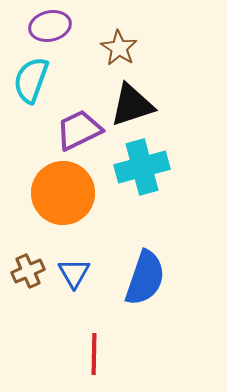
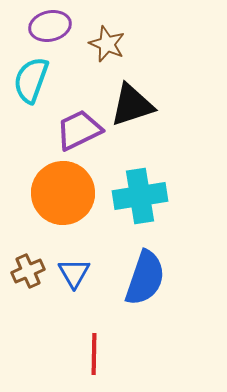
brown star: moved 12 px left, 4 px up; rotated 9 degrees counterclockwise
cyan cross: moved 2 px left, 29 px down; rotated 6 degrees clockwise
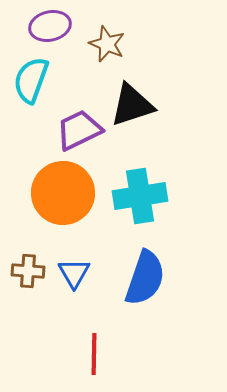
brown cross: rotated 28 degrees clockwise
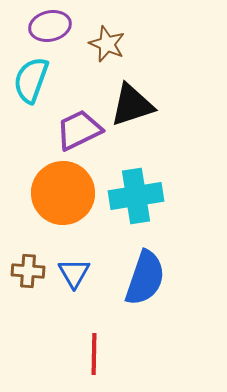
cyan cross: moved 4 px left
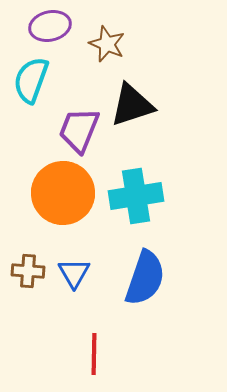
purple trapezoid: rotated 42 degrees counterclockwise
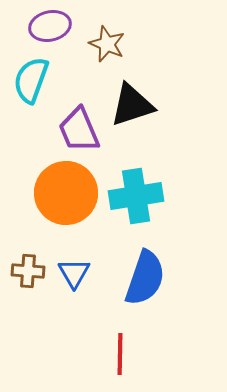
purple trapezoid: rotated 45 degrees counterclockwise
orange circle: moved 3 px right
red line: moved 26 px right
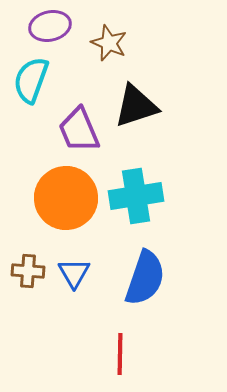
brown star: moved 2 px right, 1 px up
black triangle: moved 4 px right, 1 px down
orange circle: moved 5 px down
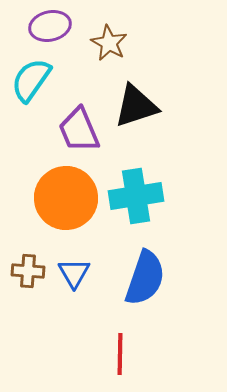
brown star: rotated 6 degrees clockwise
cyan semicircle: rotated 15 degrees clockwise
